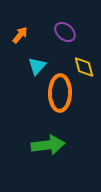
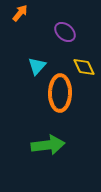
orange arrow: moved 22 px up
yellow diamond: rotated 10 degrees counterclockwise
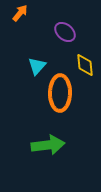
yellow diamond: moved 1 px right, 2 px up; rotated 20 degrees clockwise
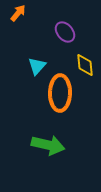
orange arrow: moved 2 px left
purple ellipse: rotated 10 degrees clockwise
green arrow: rotated 20 degrees clockwise
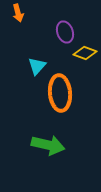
orange arrow: rotated 126 degrees clockwise
purple ellipse: rotated 20 degrees clockwise
yellow diamond: moved 12 px up; rotated 65 degrees counterclockwise
orange ellipse: rotated 6 degrees counterclockwise
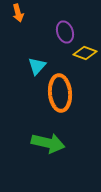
green arrow: moved 2 px up
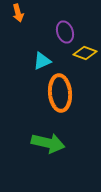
cyan triangle: moved 5 px right, 5 px up; rotated 24 degrees clockwise
